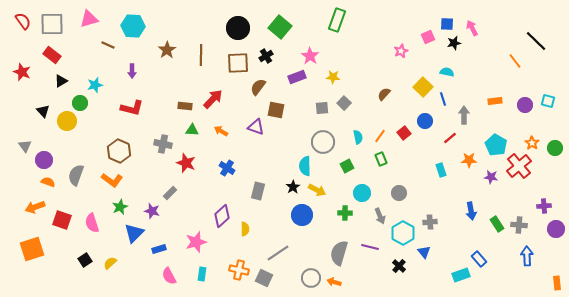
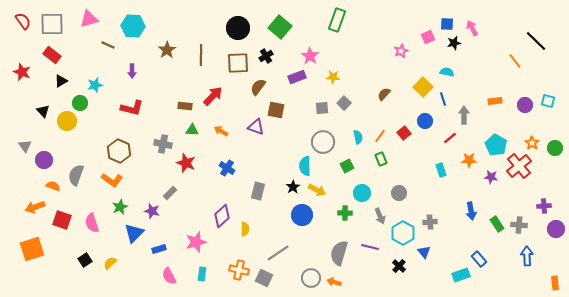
red arrow at (213, 99): moved 3 px up
orange semicircle at (48, 182): moved 5 px right, 4 px down
orange rectangle at (557, 283): moved 2 px left
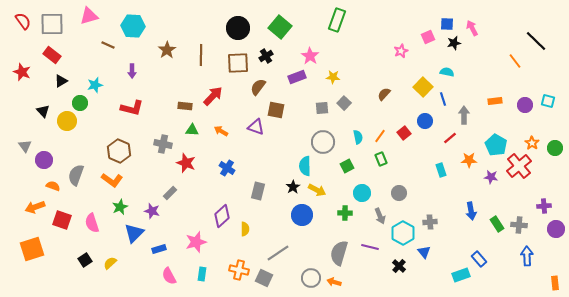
pink triangle at (89, 19): moved 3 px up
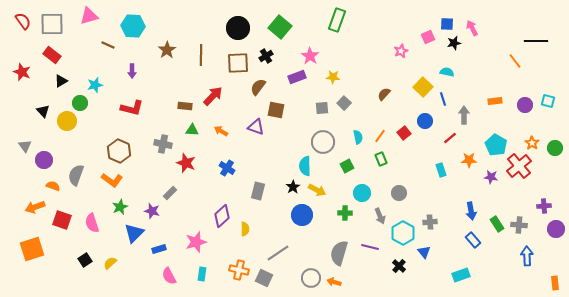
black line at (536, 41): rotated 45 degrees counterclockwise
blue rectangle at (479, 259): moved 6 px left, 19 px up
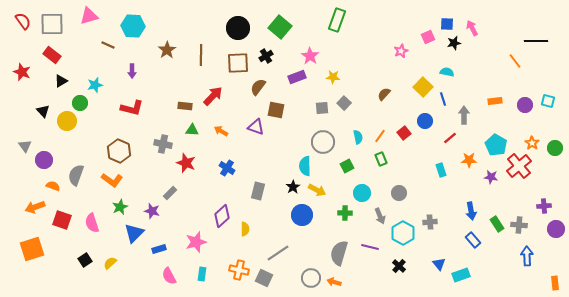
blue triangle at (424, 252): moved 15 px right, 12 px down
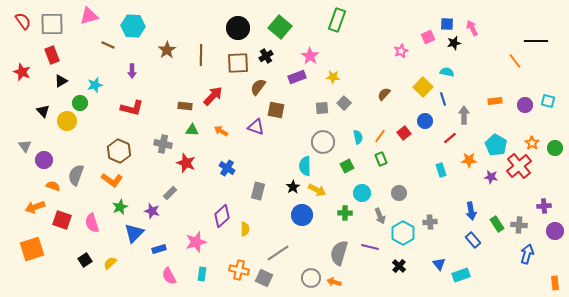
red rectangle at (52, 55): rotated 30 degrees clockwise
purple circle at (556, 229): moved 1 px left, 2 px down
blue arrow at (527, 256): moved 2 px up; rotated 18 degrees clockwise
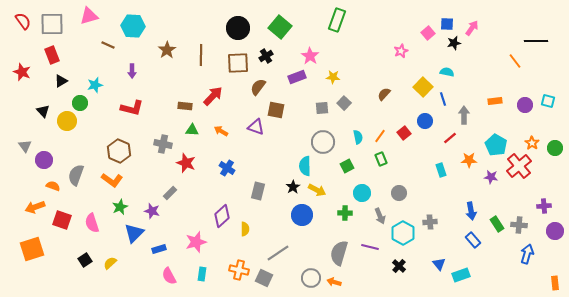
pink arrow at (472, 28): rotated 63 degrees clockwise
pink square at (428, 37): moved 4 px up; rotated 16 degrees counterclockwise
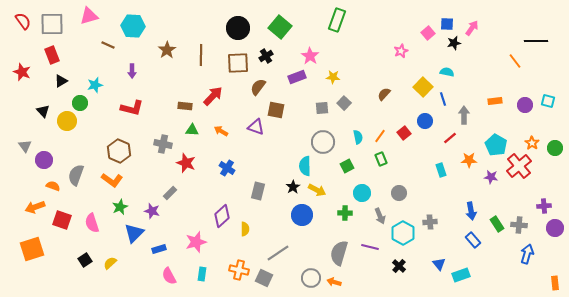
purple circle at (555, 231): moved 3 px up
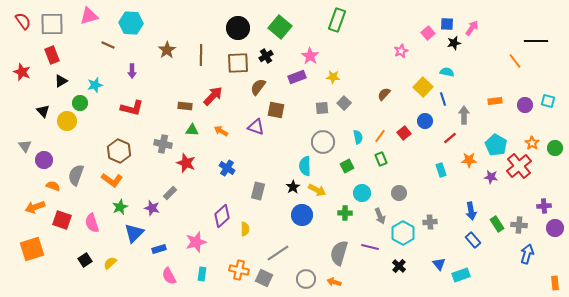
cyan hexagon at (133, 26): moved 2 px left, 3 px up
purple star at (152, 211): moved 3 px up
gray circle at (311, 278): moved 5 px left, 1 px down
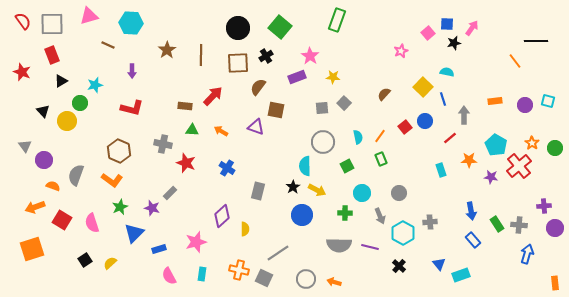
red square at (404, 133): moved 1 px right, 6 px up
red square at (62, 220): rotated 12 degrees clockwise
gray semicircle at (339, 253): moved 8 px up; rotated 105 degrees counterclockwise
